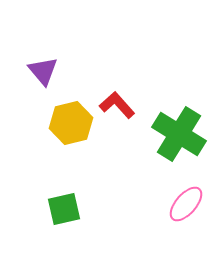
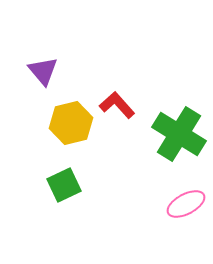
pink ellipse: rotated 21 degrees clockwise
green square: moved 24 px up; rotated 12 degrees counterclockwise
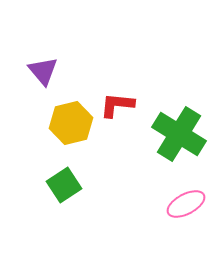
red L-shape: rotated 42 degrees counterclockwise
green square: rotated 8 degrees counterclockwise
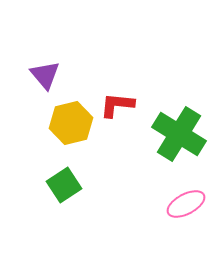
purple triangle: moved 2 px right, 4 px down
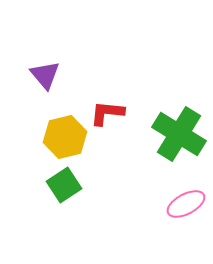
red L-shape: moved 10 px left, 8 px down
yellow hexagon: moved 6 px left, 14 px down
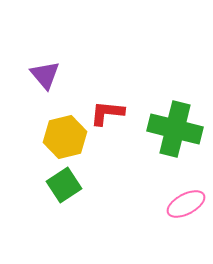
green cross: moved 4 px left, 5 px up; rotated 18 degrees counterclockwise
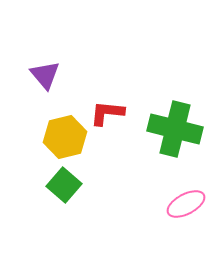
green square: rotated 16 degrees counterclockwise
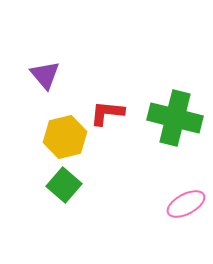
green cross: moved 11 px up
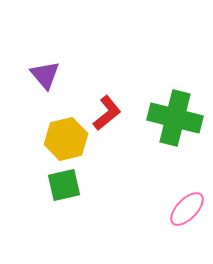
red L-shape: rotated 135 degrees clockwise
yellow hexagon: moved 1 px right, 2 px down
green square: rotated 36 degrees clockwise
pink ellipse: moved 1 px right, 5 px down; rotated 18 degrees counterclockwise
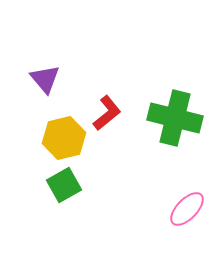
purple triangle: moved 4 px down
yellow hexagon: moved 2 px left, 1 px up
green square: rotated 16 degrees counterclockwise
